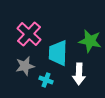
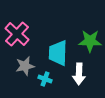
pink cross: moved 12 px left
green star: rotated 10 degrees counterclockwise
cyan cross: moved 1 px left, 1 px up
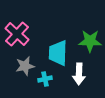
cyan cross: rotated 32 degrees counterclockwise
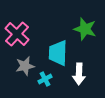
green star: moved 5 px left, 12 px up; rotated 15 degrees clockwise
cyan cross: rotated 16 degrees counterclockwise
